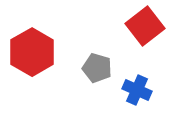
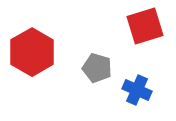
red square: rotated 21 degrees clockwise
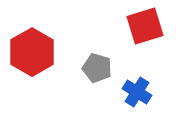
blue cross: moved 2 px down; rotated 8 degrees clockwise
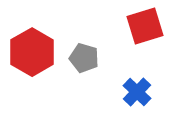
gray pentagon: moved 13 px left, 10 px up
blue cross: rotated 12 degrees clockwise
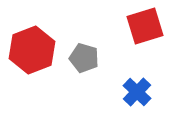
red hexagon: moved 2 px up; rotated 9 degrees clockwise
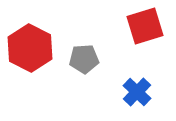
red hexagon: moved 2 px left, 2 px up; rotated 12 degrees counterclockwise
gray pentagon: moved 1 px down; rotated 20 degrees counterclockwise
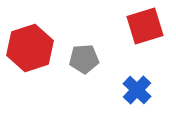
red hexagon: rotated 15 degrees clockwise
blue cross: moved 2 px up
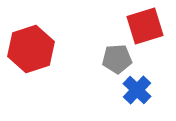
red hexagon: moved 1 px right, 1 px down
gray pentagon: moved 33 px right
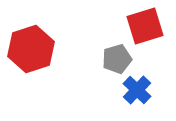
gray pentagon: rotated 12 degrees counterclockwise
